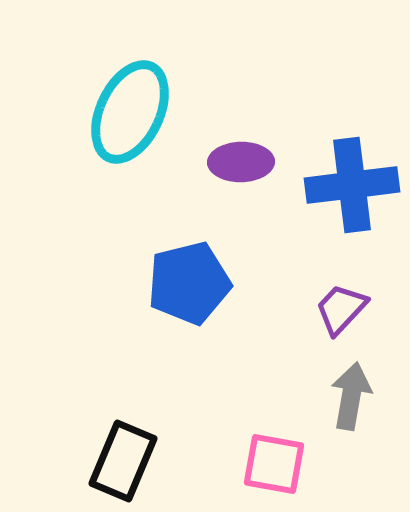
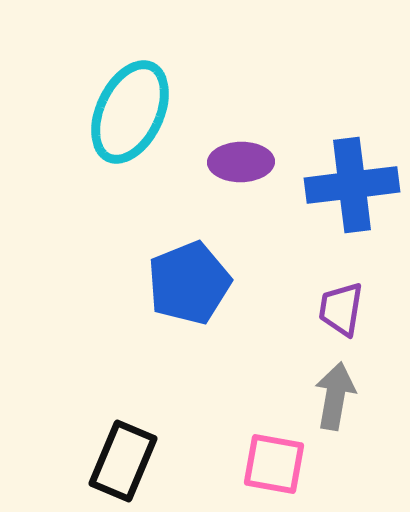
blue pentagon: rotated 8 degrees counterclockwise
purple trapezoid: rotated 34 degrees counterclockwise
gray arrow: moved 16 px left
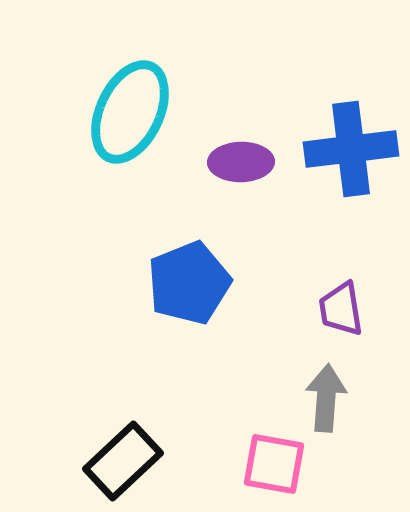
blue cross: moved 1 px left, 36 px up
purple trapezoid: rotated 18 degrees counterclockwise
gray arrow: moved 9 px left, 2 px down; rotated 6 degrees counterclockwise
black rectangle: rotated 24 degrees clockwise
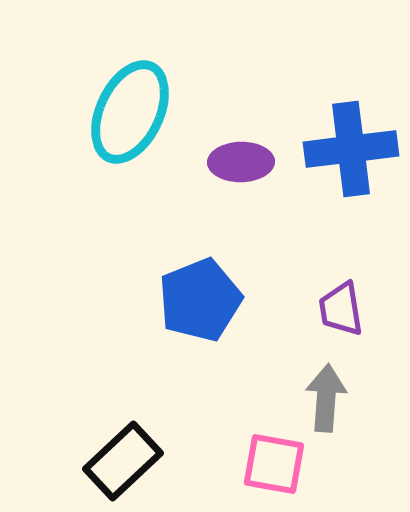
blue pentagon: moved 11 px right, 17 px down
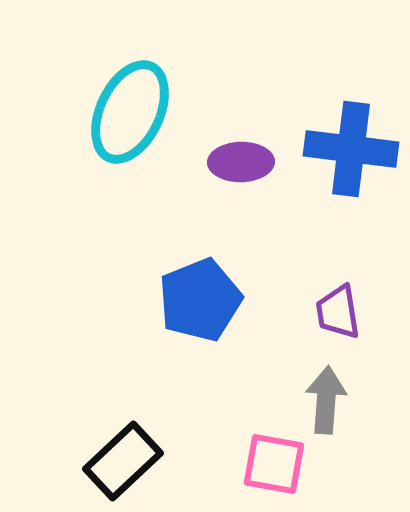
blue cross: rotated 14 degrees clockwise
purple trapezoid: moved 3 px left, 3 px down
gray arrow: moved 2 px down
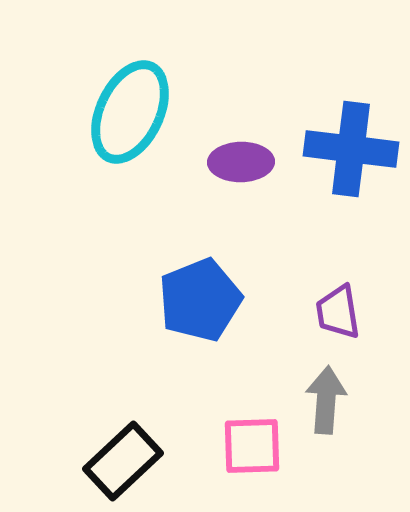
pink square: moved 22 px left, 18 px up; rotated 12 degrees counterclockwise
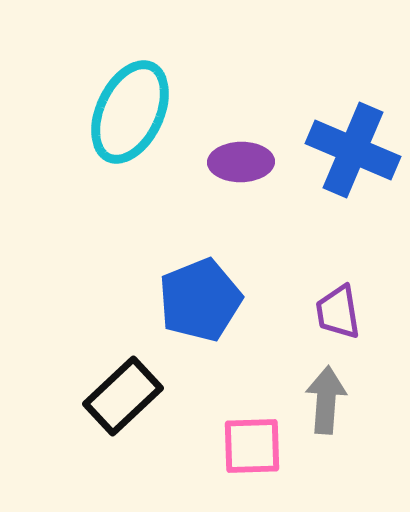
blue cross: moved 2 px right, 1 px down; rotated 16 degrees clockwise
black rectangle: moved 65 px up
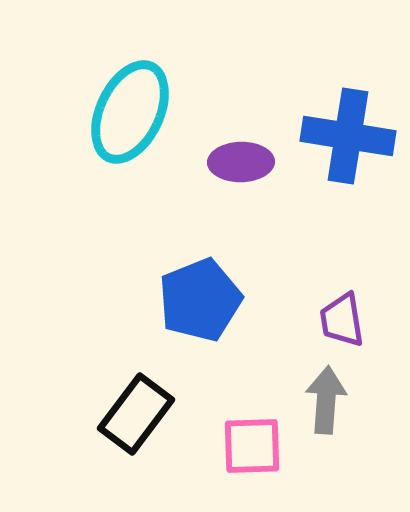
blue cross: moved 5 px left, 14 px up; rotated 14 degrees counterclockwise
purple trapezoid: moved 4 px right, 8 px down
black rectangle: moved 13 px right, 18 px down; rotated 10 degrees counterclockwise
